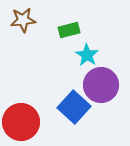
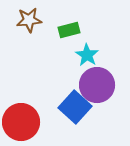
brown star: moved 6 px right
purple circle: moved 4 px left
blue square: moved 1 px right
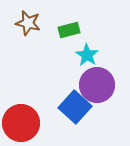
brown star: moved 1 px left, 3 px down; rotated 20 degrees clockwise
red circle: moved 1 px down
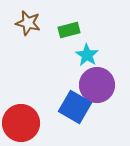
blue square: rotated 12 degrees counterclockwise
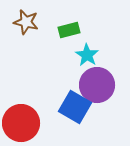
brown star: moved 2 px left, 1 px up
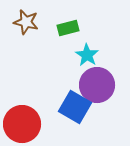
green rectangle: moved 1 px left, 2 px up
red circle: moved 1 px right, 1 px down
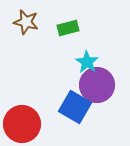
cyan star: moved 7 px down
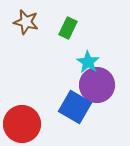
green rectangle: rotated 50 degrees counterclockwise
cyan star: moved 1 px right
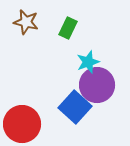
cyan star: rotated 20 degrees clockwise
blue square: rotated 12 degrees clockwise
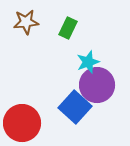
brown star: rotated 20 degrees counterclockwise
red circle: moved 1 px up
